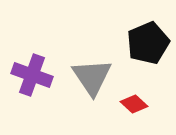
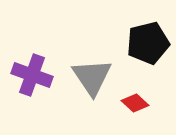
black pentagon: rotated 9 degrees clockwise
red diamond: moved 1 px right, 1 px up
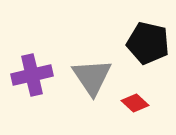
black pentagon: rotated 27 degrees clockwise
purple cross: rotated 33 degrees counterclockwise
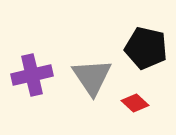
black pentagon: moved 2 px left, 5 px down
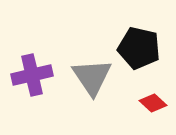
black pentagon: moved 7 px left
red diamond: moved 18 px right
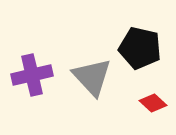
black pentagon: moved 1 px right
gray triangle: rotated 9 degrees counterclockwise
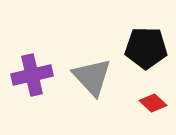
black pentagon: moved 6 px right; rotated 12 degrees counterclockwise
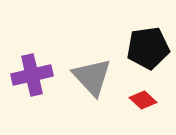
black pentagon: moved 2 px right; rotated 9 degrees counterclockwise
red diamond: moved 10 px left, 3 px up
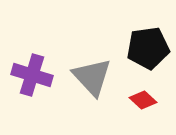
purple cross: rotated 30 degrees clockwise
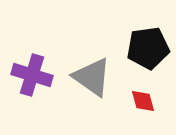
gray triangle: rotated 12 degrees counterclockwise
red diamond: moved 1 px down; rotated 32 degrees clockwise
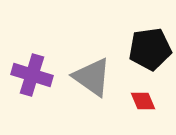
black pentagon: moved 2 px right, 1 px down
red diamond: rotated 8 degrees counterclockwise
